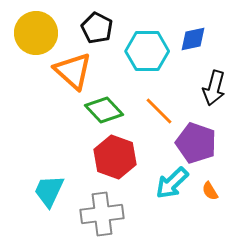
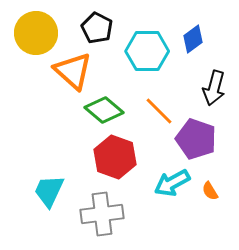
blue diamond: rotated 24 degrees counterclockwise
green diamond: rotated 6 degrees counterclockwise
purple pentagon: moved 4 px up
cyan arrow: rotated 15 degrees clockwise
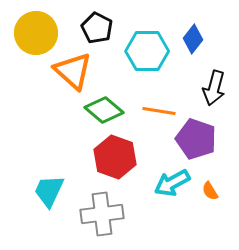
blue diamond: rotated 16 degrees counterclockwise
orange line: rotated 36 degrees counterclockwise
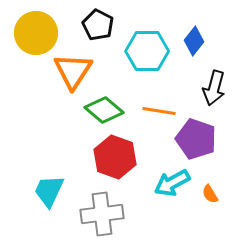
black pentagon: moved 1 px right, 3 px up
blue diamond: moved 1 px right, 2 px down
orange triangle: rotated 21 degrees clockwise
orange semicircle: moved 3 px down
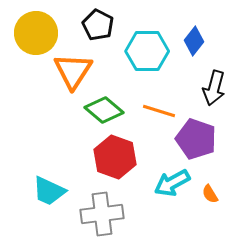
orange line: rotated 8 degrees clockwise
cyan trapezoid: rotated 90 degrees counterclockwise
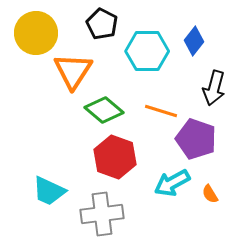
black pentagon: moved 4 px right, 1 px up
orange line: moved 2 px right
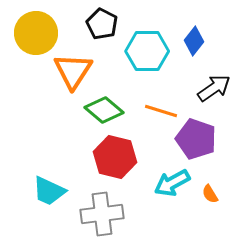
black arrow: rotated 140 degrees counterclockwise
red hexagon: rotated 6 degrees counterclockwise
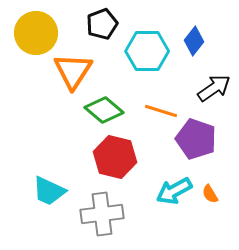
black pentagon: rotated 24 degrees clockwise
cyan arrow: moved 2 px right, 8 px down
